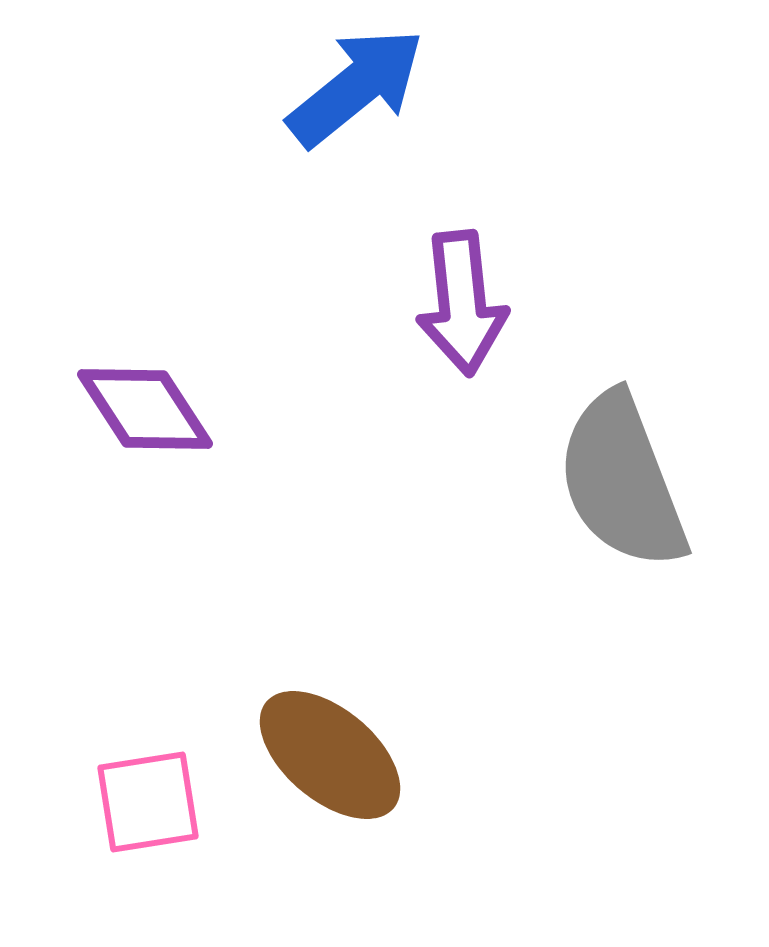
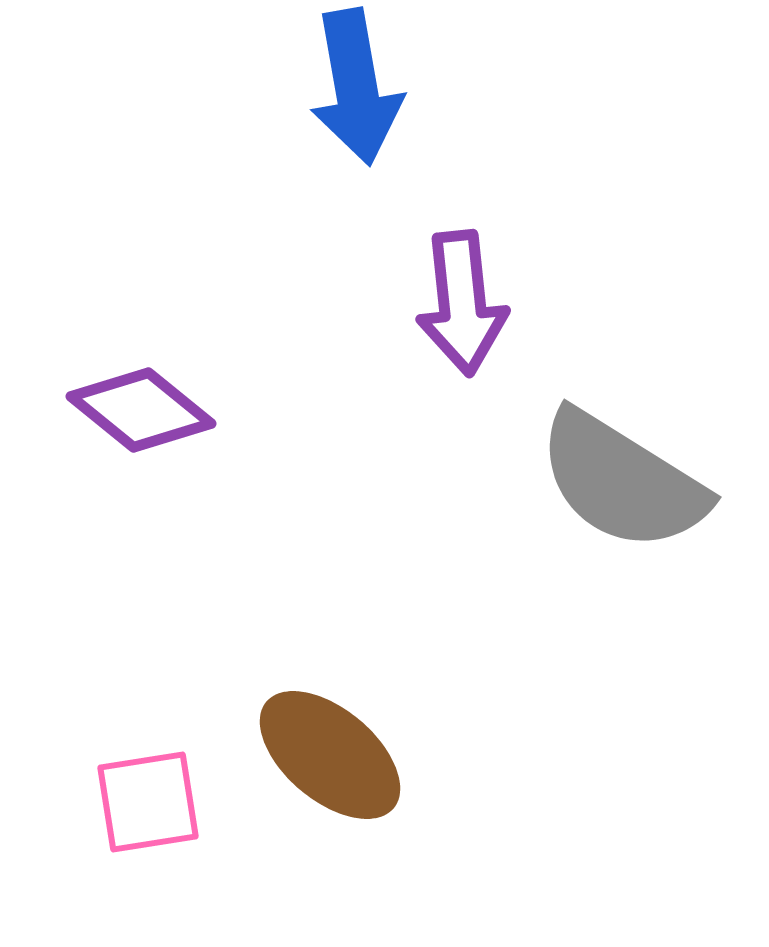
blue arrow: rotated 119 degrees clockwise
purple diamond: moved 4 px left, 1 px down; rotated 18 degrees counterclockwise
gray semicircle: rotated 37 degrees counterclockwise
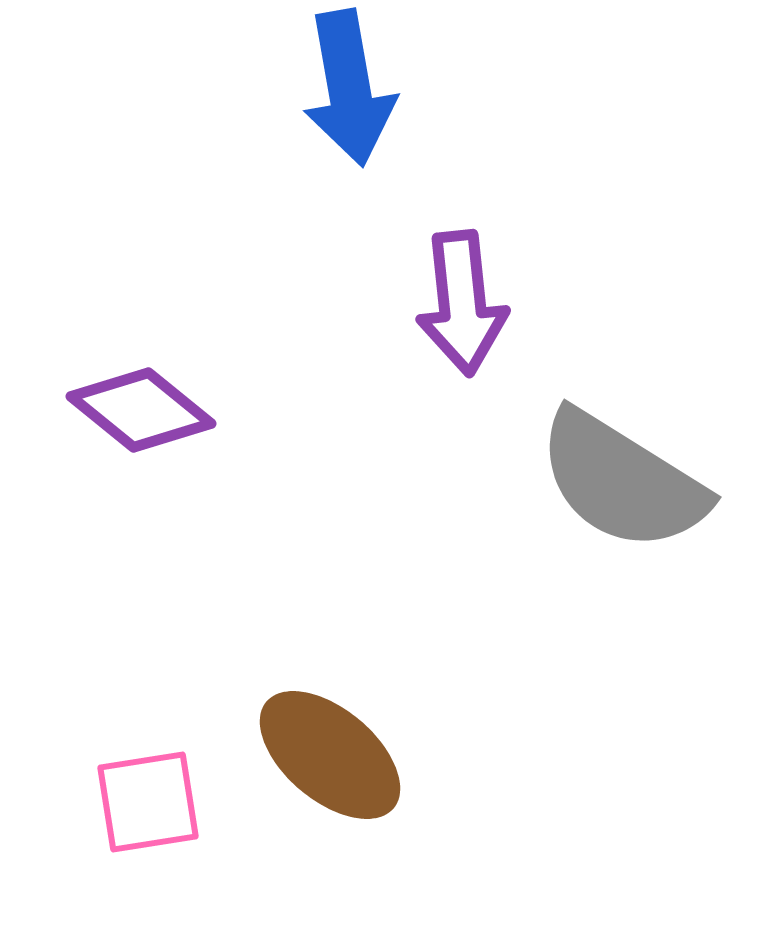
blue arrow: moved 7 px left, 1 px down
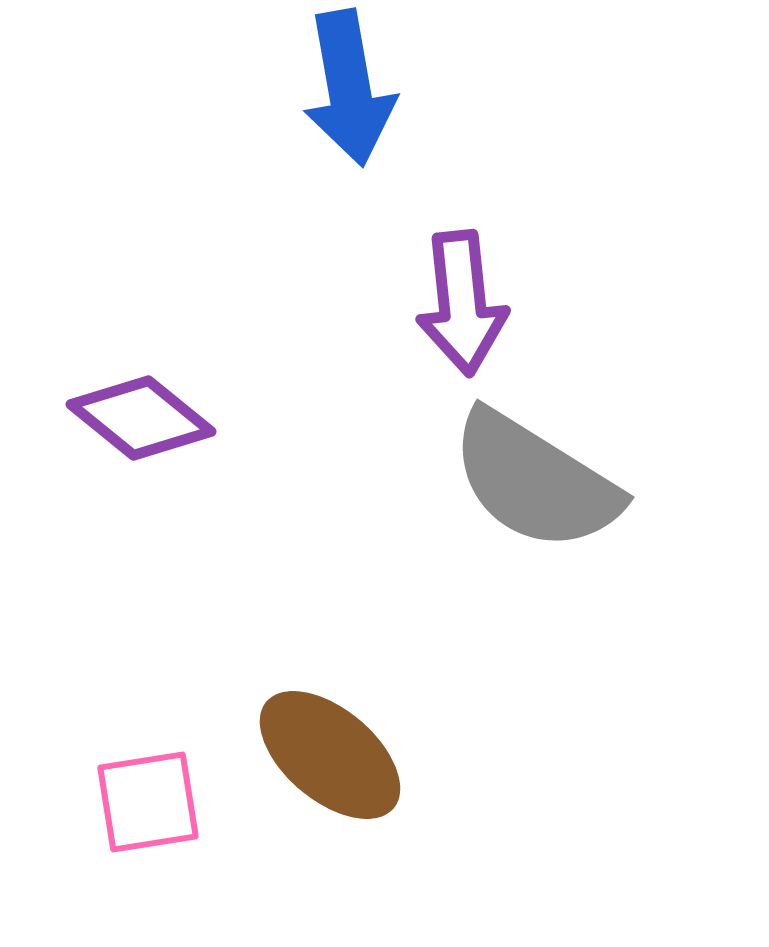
purple diamond: moved 8 px down
gray semicircle: moved 87 px left
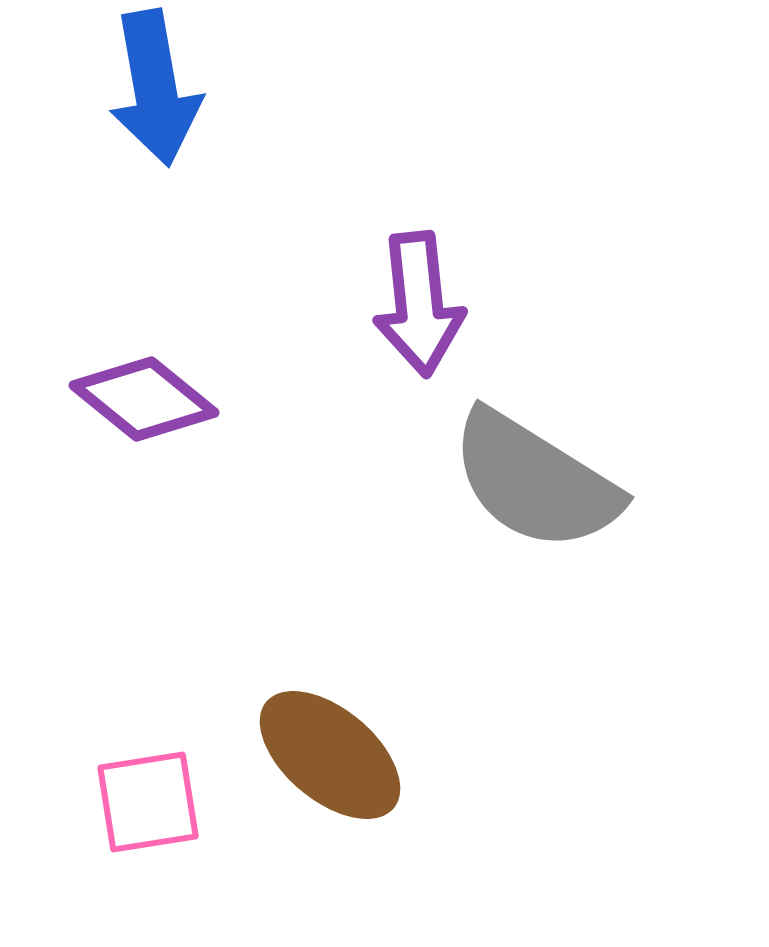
blue arrow: moved 194 px left
purple arrow: moved 43 px left, 1 px down
purple diamond: moved 3 px right, 19 px up
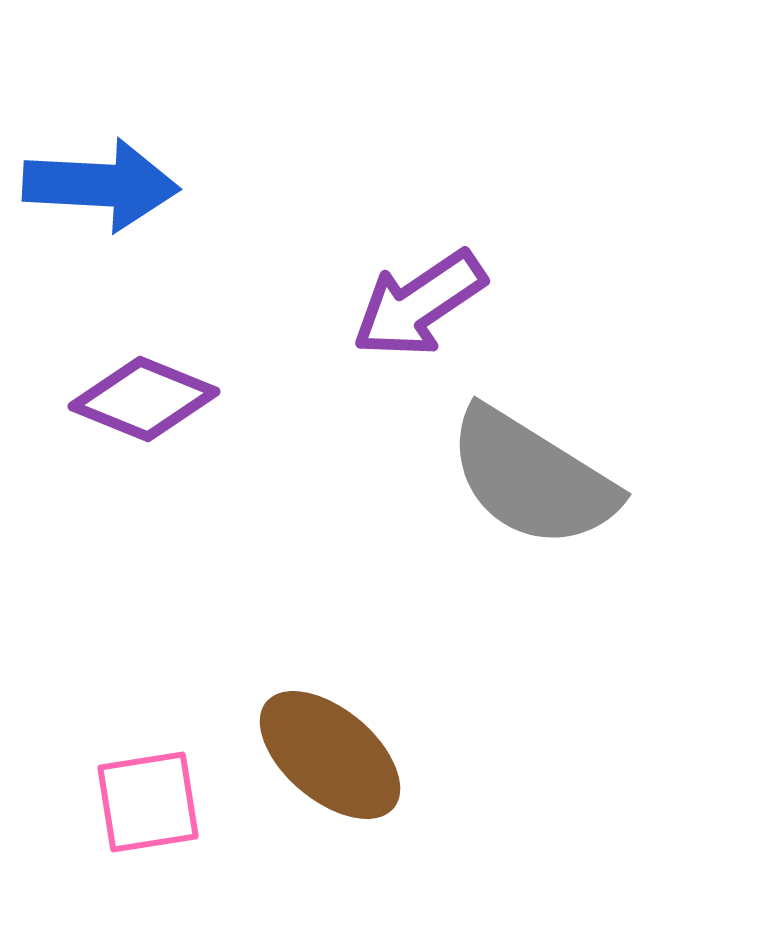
blue arrow: moved 54 px left, 97 px down; rotated 77 degrees counterclockwise
purple arrow: rotated 62 degrees clockwise
purple diamond: rotated 17 degrees counterclockwise
gray semicircle: moved 3 px left, 3 px up
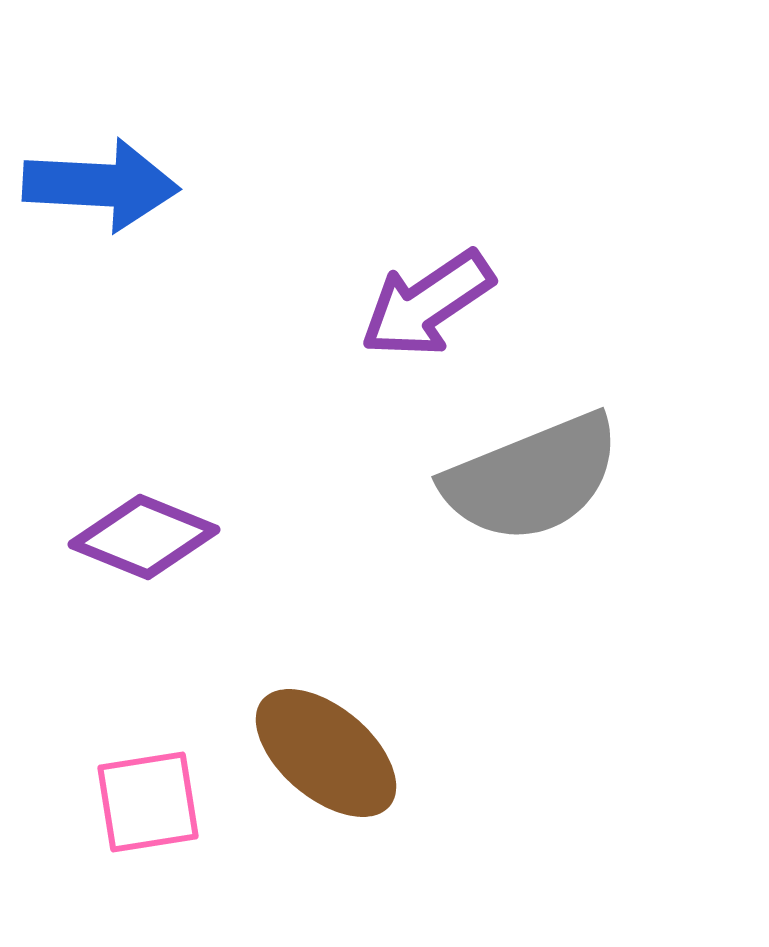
purple arrow: moved 8 px right
purple diamond: moved 138 px down
gray semicircle: rotated 54 degrees counterclockwise
brown ellipse: moved 4 px left, 2 px up
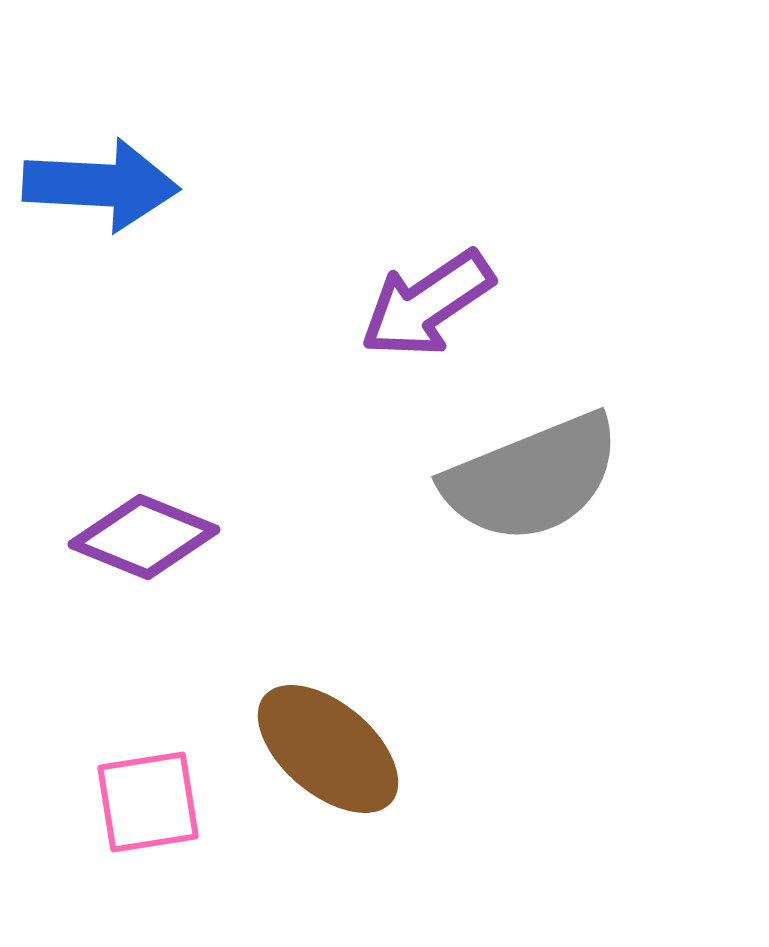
brown ellipse: moved 2 px right, 4 px up
